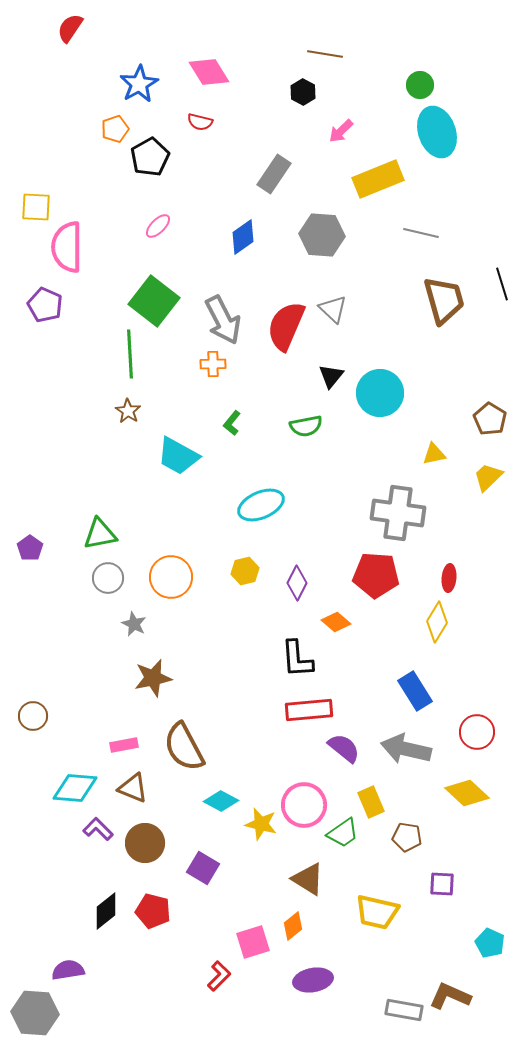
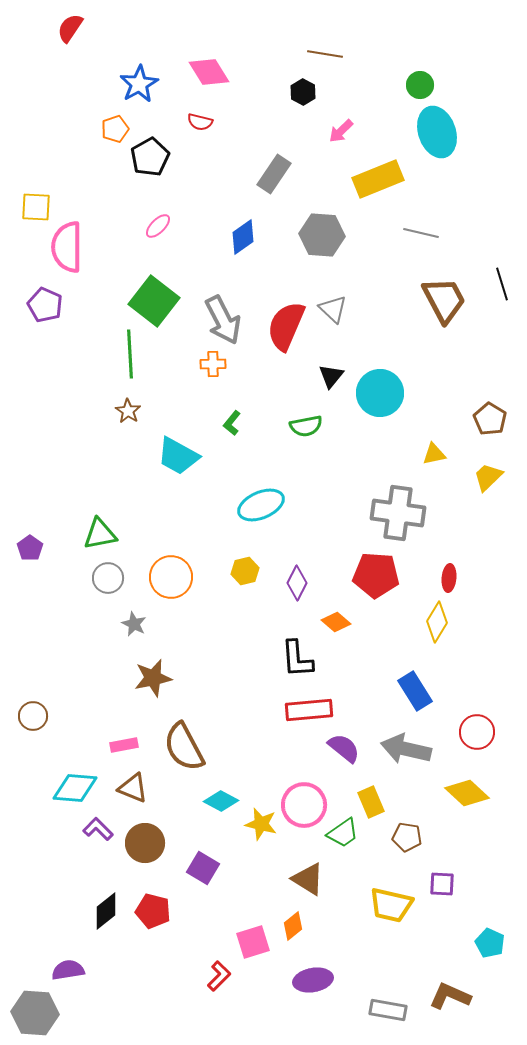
brown trapezoid at (444, 300): rotated 12 degrees counterclockwise
yellow trapezoid at (377, 912): moved 14 px right, 7 px up
gray rectangle at (404, 1010): moved 16 px left
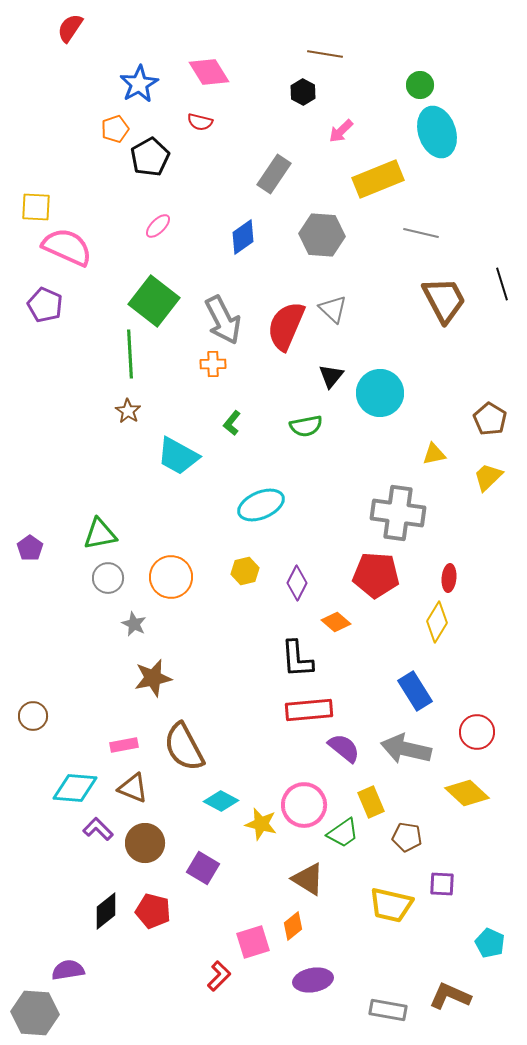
pink semicircle at (67, 247): rotated 114 degrees clockwise
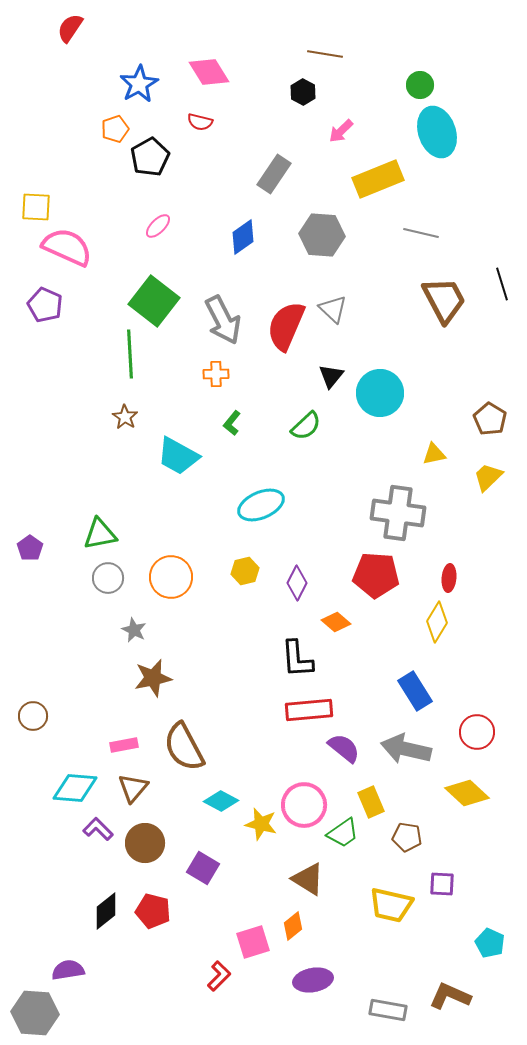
orange cross at (213, 364): moved 3 px right, 10 px down
brown star at (128, 411): moved 3 px left, 6 px down
green semicircle at (306, 426): rotated 32 degrees counterclockwise
gray star at (134, 624): moved 6 px down
brown triangle at (133, 788): rotated 48 degrees clockwise
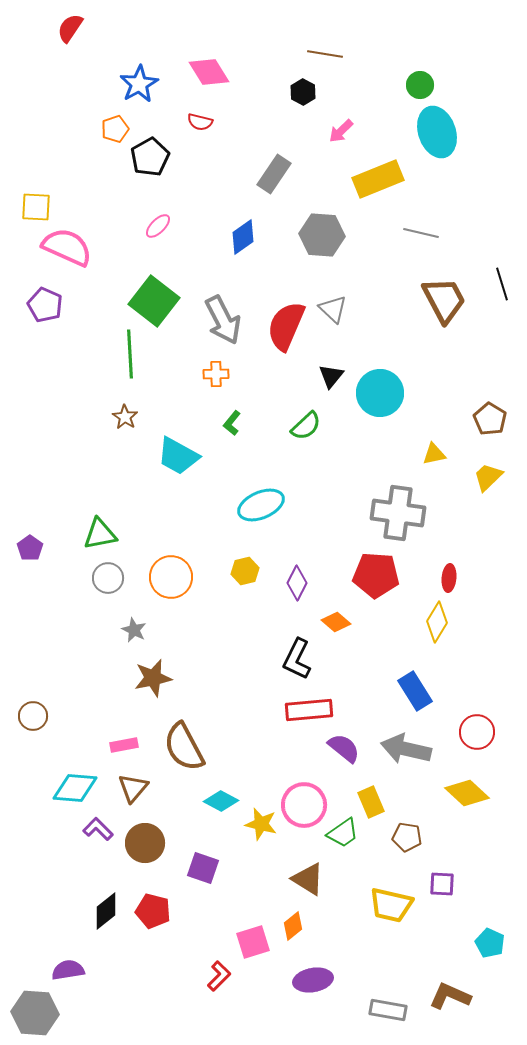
black L-shape at (297, 659): rotated 30 degrees clockwise
purple square at (203, 868): rotated 12 degrees counterclockwise
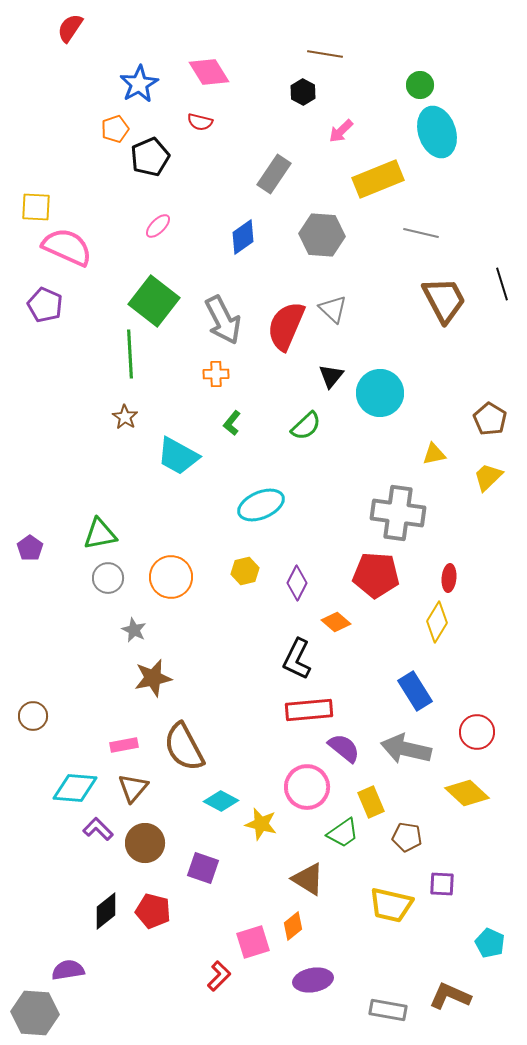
black pentagon at (150, 157): rotated 6 degrees clockwise
pink circle at (304, 805): moved 3 px right, 18 px up
